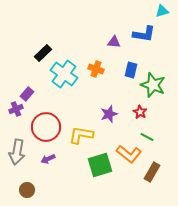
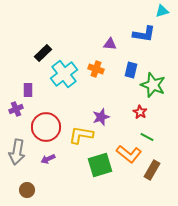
purple triangle: moved 4 px left, 2 px down
cyan cross: rotated 16 degrees clockwise
purple rectangle: moved 1 px right, 4 px up; rotated 40 degrees counterclockwise
purple star: moved 8 px left, 3 px down
brown rectangle: moved 2 px up
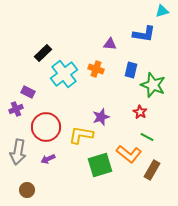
purple rectangle: moved 2 px down; rotated 64 degrees counterclockwise
gray arrow: moved 1 px right
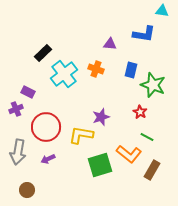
cyan triangle: rotated 24 degrees clockwise
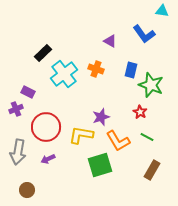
blue L-shape: rotated 45 degrees clockwise
purple triangle: moved 3 px up; rotated 24 degrees clockwise
green star: moved 2 px left
orange L-shape: moved 11 px left, 13 px up; rotated 20 degrees clockwise
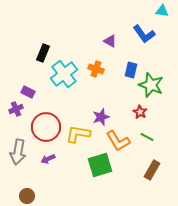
black rectangle: rotated 24 degrees counterclockwise
yellow L-shape: moved 3 px left, 1 px up
brown circle: moved 6 px down
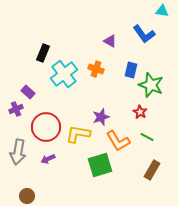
purple rectangle: rotated 16 degrees clockwise
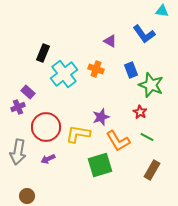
blue rectangle: rotated 35 degrees counterclockwise
purple cross: moved 2 px right, 2 px up
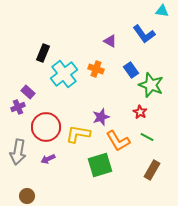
blue rectangle: rotated 14 degrees counterclockwise
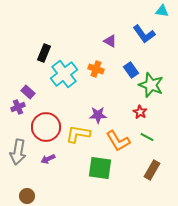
black rectangle: moved 1 px right
purple star: moved 3 px left, 2 px up; rotated 18 degrees clockwise
green square: moved 3 px down; rotated 25 degrees clockwise
